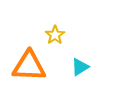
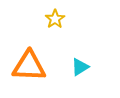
yellow star: moved 16 px up
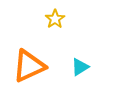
orange triangle: rotated 27 degrees counterclockwise
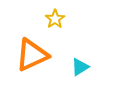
orange triangle: moved 3 px right, 11 px up
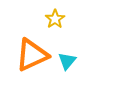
cyan triangle: moved 13 px left, 6 px up; rotated 18 degrees counterclockwise
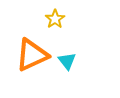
cyan triangle: rotated 18 degrees counterclockwise
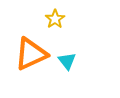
orange triangle: moved 1 px left, 1 px up
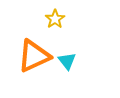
orange triangle: moved 3 px right, 2 px down
